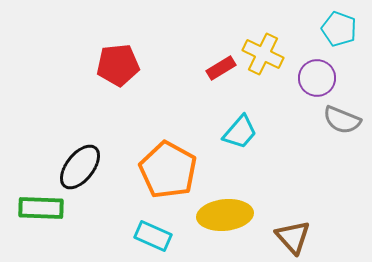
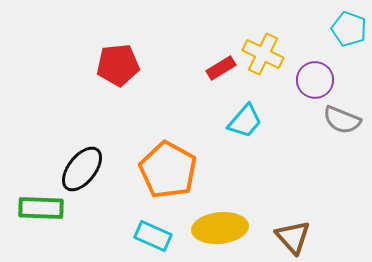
cyan pentagon: moved 10 px right
purple circle: moved 2 px left, 2 px down
cyan trapezoid: moved 5 px right, 11 px up
black ellipse: moved 2 px right, 2 px down
yellow ellipse: moved 5 px left, 13 px down
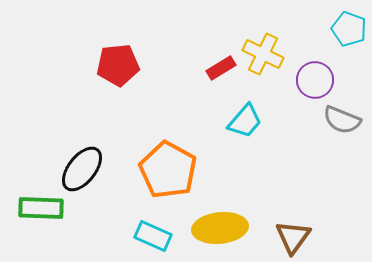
brown triangle: rotated 18 degrees clockwise
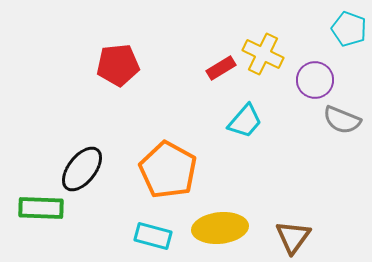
cyan rectangle: rotated 9 degrees counterclockwise
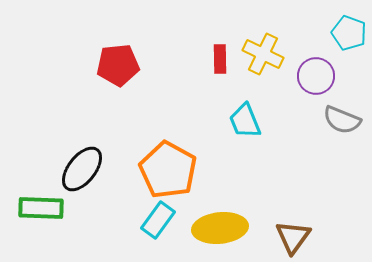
cyan pentagon: moved 4 px down
red rectangle: moved 1 px left, 9 px up; rotated 60 degrees counterclockwise
purple circle: moved 1 px right, 4 px up
cyan trapezoid: rotated 117 degrees clockwise
cyan rectangle: moved 5 px right, 16 px up; rotated 69 degrees counterclockwise
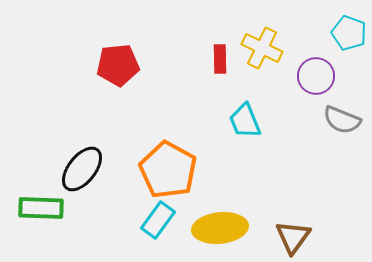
yellow cross: moved 1 px left, 6 px up
